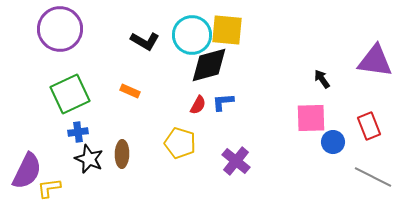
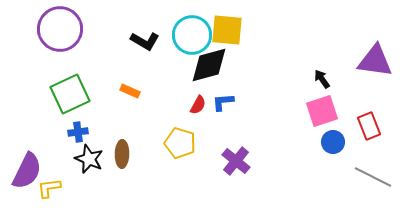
pink square: moved 11 px right, 7 px up; rotated 16 degrees counterclockwise
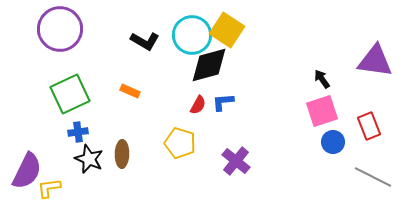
yellow square: rotated 28 degrees clockwise
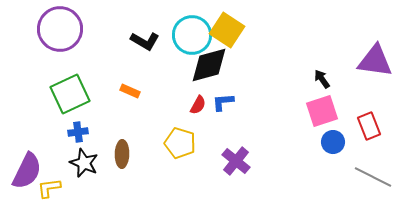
black star: moved 5 px left, 4 px down
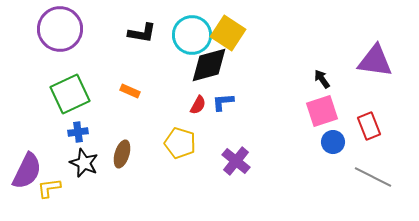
yellow square: moved 1 px right, 3 px down
black L-shape: moved 3 px left, 8 px up; rotated 20 degrees counterclockwise
brown ellipse: rotated 16 degrees clockwise
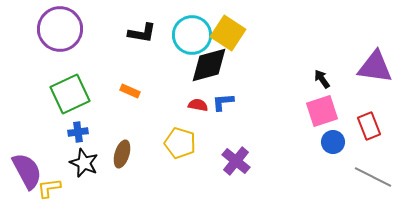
purple triangle: moved 6 px down
red semicircle: rotated 108 degrees counterclockwise
purple semicircle: rotated 54 degrees counterclockwise
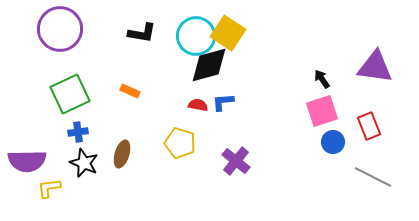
cyan circle: moved 4 px right, 1 px down
purple semicircle: moved 10 px up; rotated 117 degrees clockwise
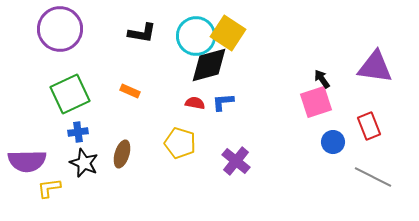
red semicircle: moved 3 px left, 2 px up
pink square: moved 6 px left, 9 px up
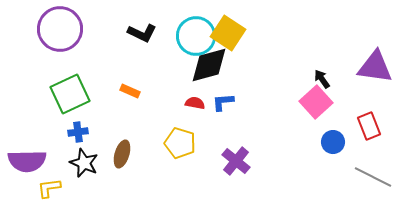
black L-shape: rotated 16 degrees clockwise
pink square: rotated 24 degrees counterclockwise
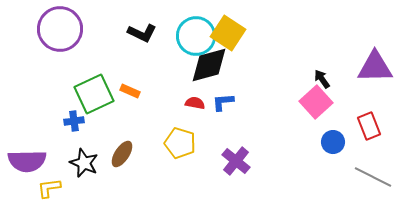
purple triangle: rotated 9 degrees counterclockwise
green square: moved 24 px right
blue cross: moved 4 px left, 11 px up
brown ellipse: rotated 16 degrees clockwise
